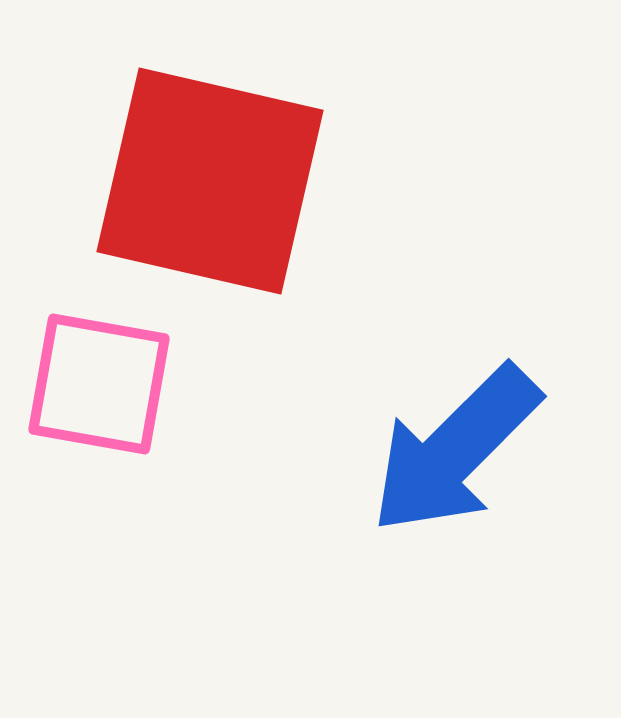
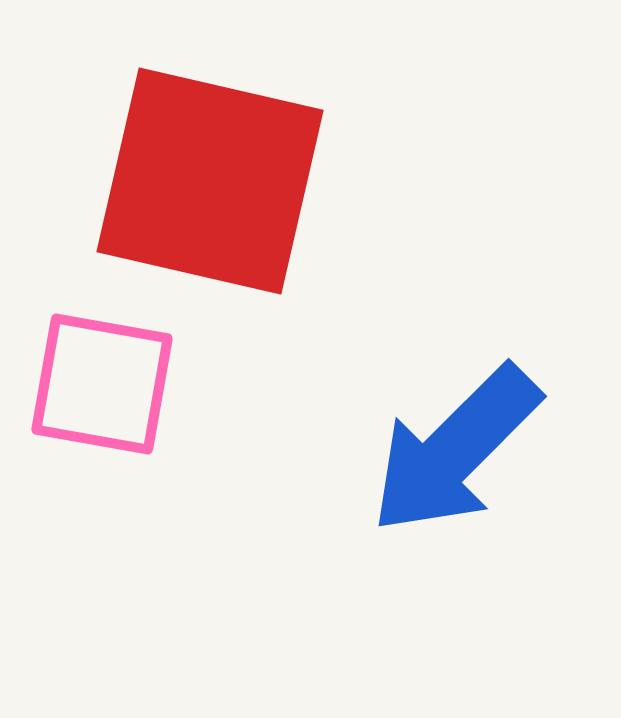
pink square: moved 3 px right
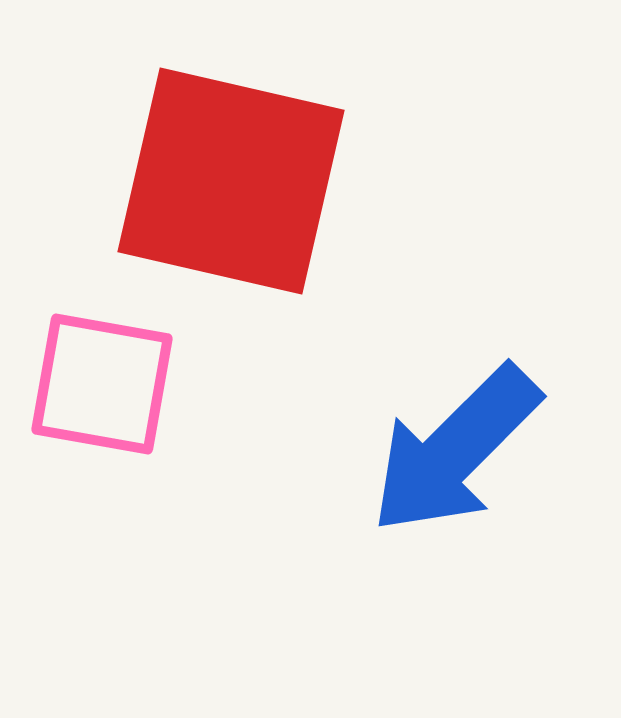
red square: moved 21 px right
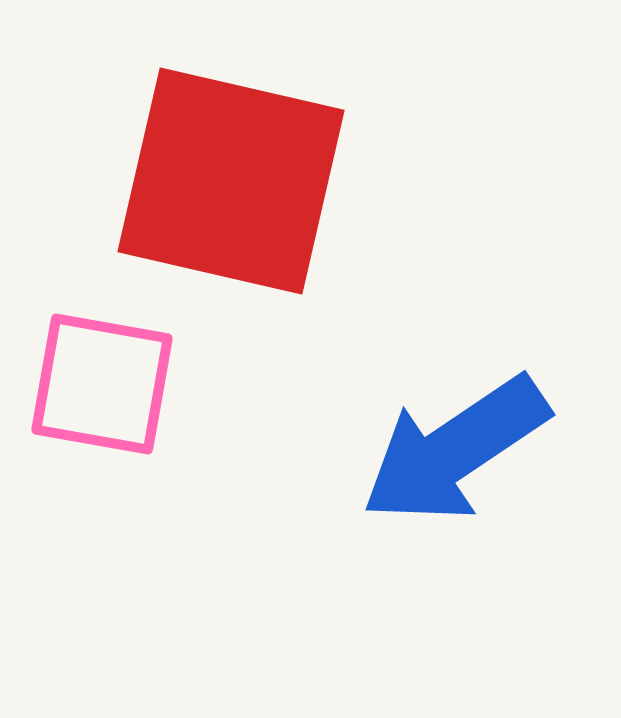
blue arrow: rotated 11 degrees clockwise
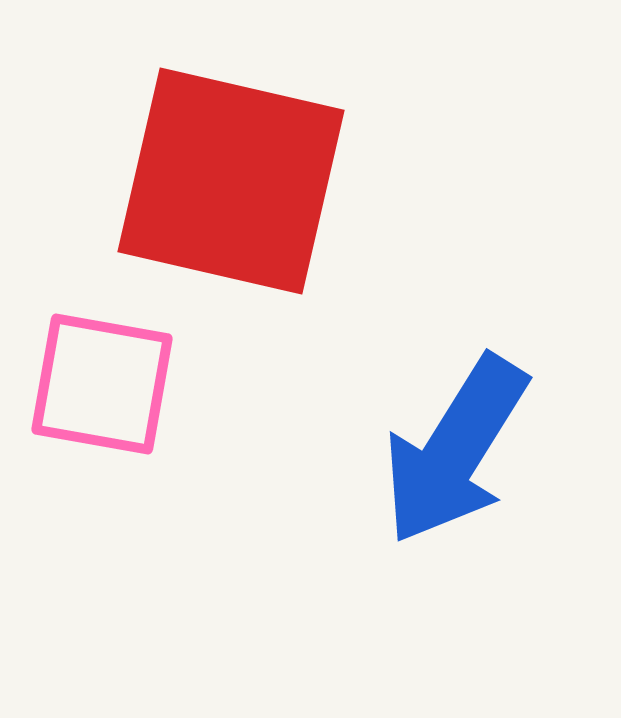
blue arrow: rotated 24 degrees counterclockwise
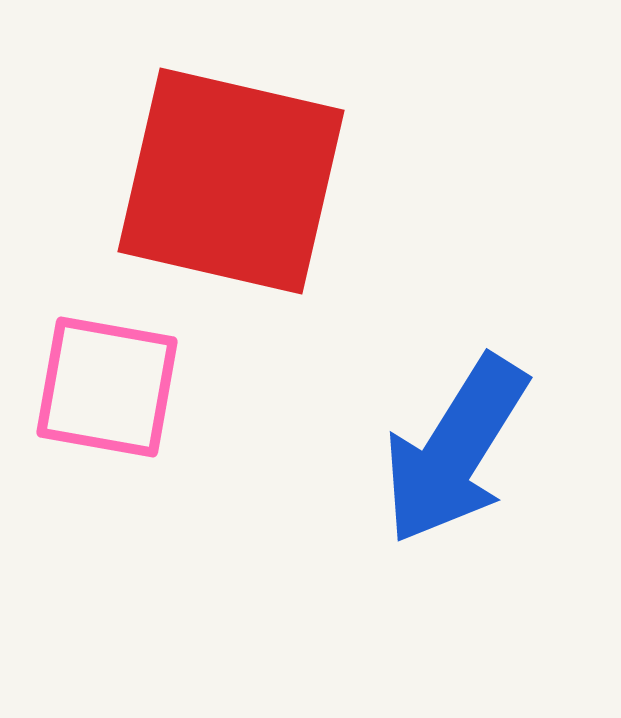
pink square: moved 5 px right, 3 px down
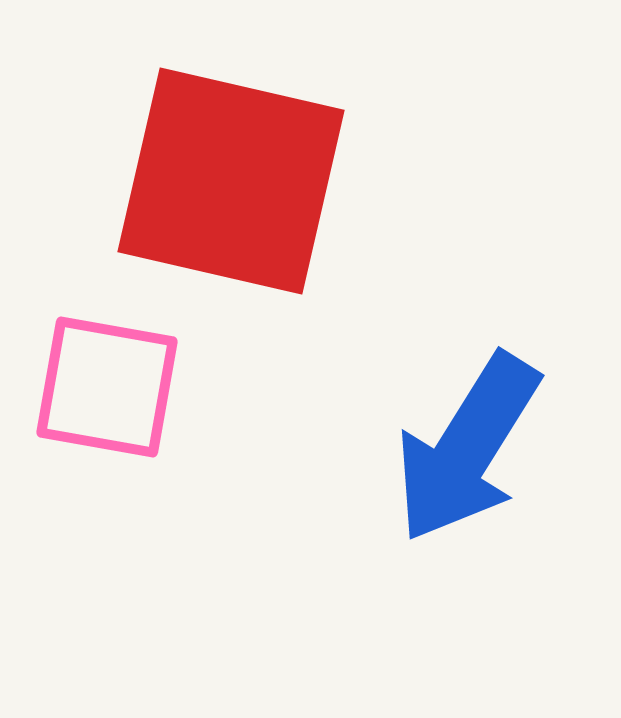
blue arrow: moved 12 px right, 2 px up
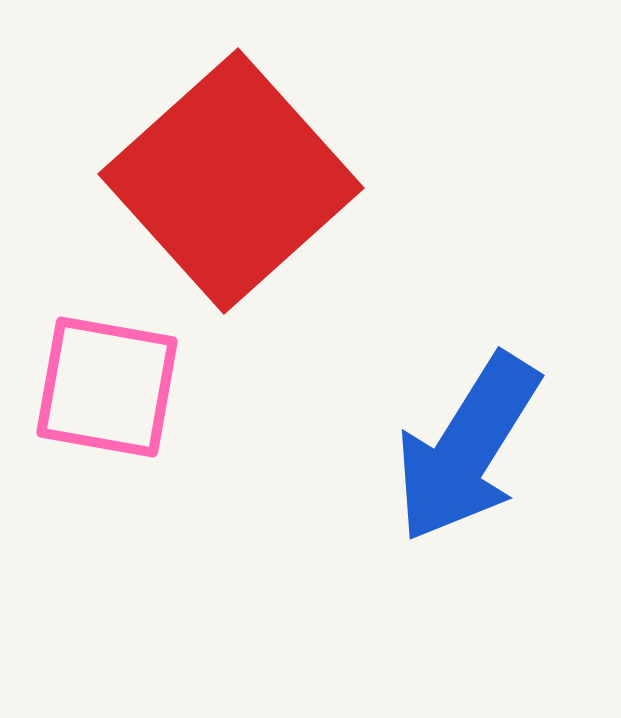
red square: rotated 35 degrees clockwise
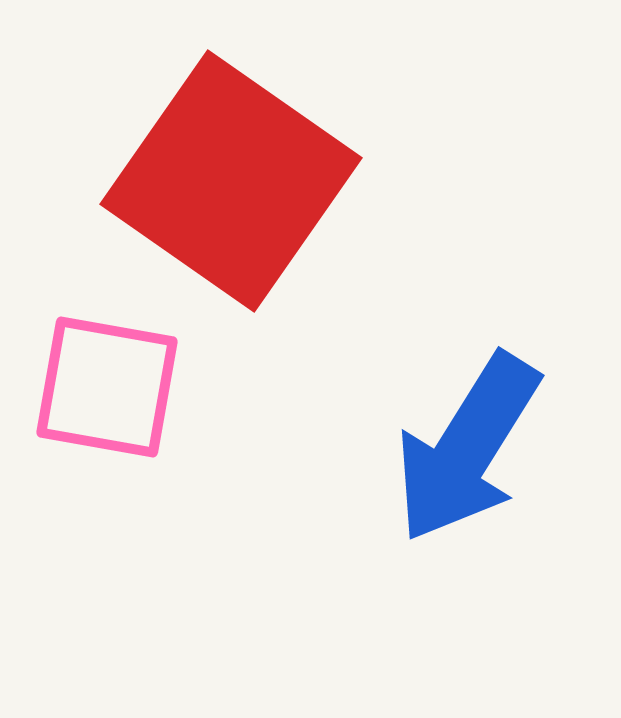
red square: rotated 13 degrees counterclockwise
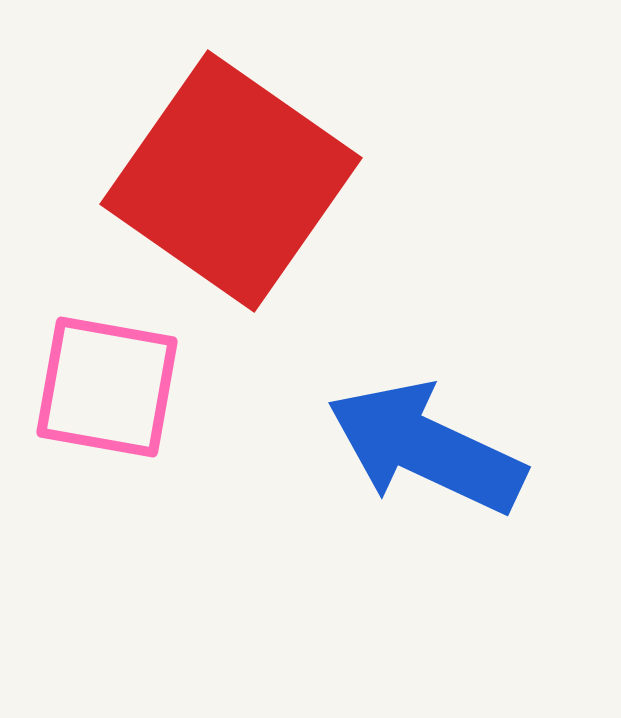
blue arrow: moved 41 px left; rotated 83 degrees clockwise
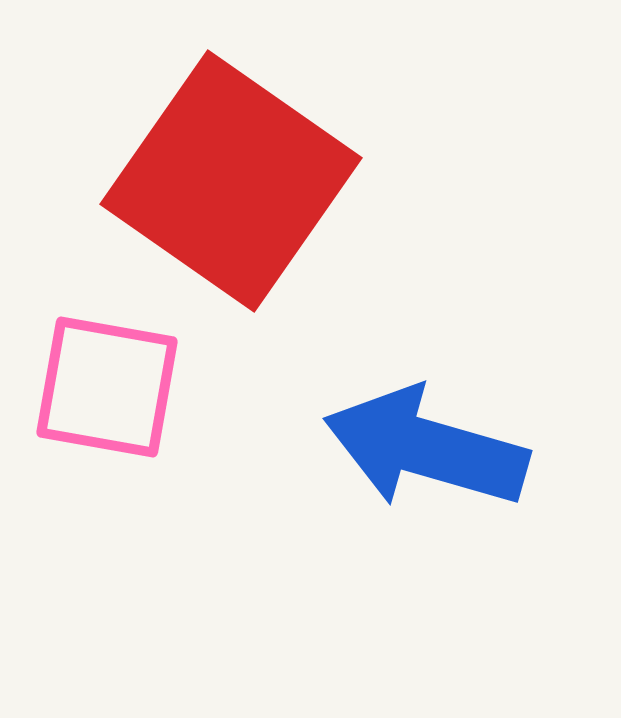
blue arrow: rotated 9 degrees counterclockwise
